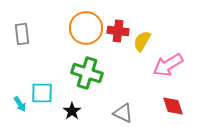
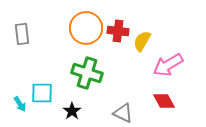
red diamond: moved 9 px left, 5 px up; rotated 10 degrees counterclockwise
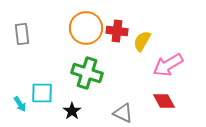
red cross: moved 1 px left
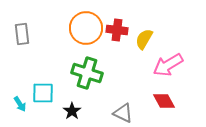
red cross: moved 1 px up
yellow semicircle: moved 2 px right, 2 px up
cyan square: moved 1 px right
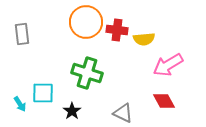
orange circle: moved 6 px up
yellow semicircle: rotated 125 degrees counterclockwise
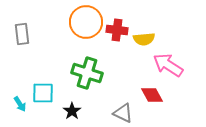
pink arrow: rotated 64 degrees clockwise
red diamond: moved 12 px left, 6 px up
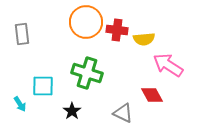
cyan square: moved 7 px up
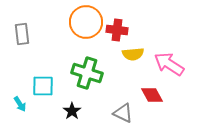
yellow semicircle: moved 11 px left, 15 px down
pink arrow: moved 1 px right, 1 px up
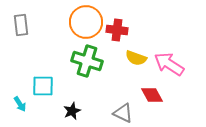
gray rectangle: moved 1 px left, 9 px up
yellow semicircle: moved 3 px right, 4 px down; rotated 25 degrees clockwise
green cross: moved 12 px up
black star: rotated 12 degrees clockwise
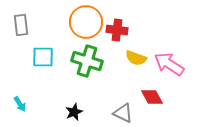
cyan square: moved 29 px up
red diamond: moved 2 px down
black star: moved 2 px right, 1 px down
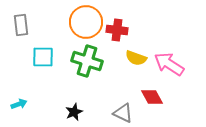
cyan arrow: moved 1 px left; rotated 77 degrees counterclockwise
